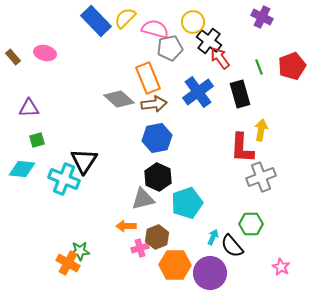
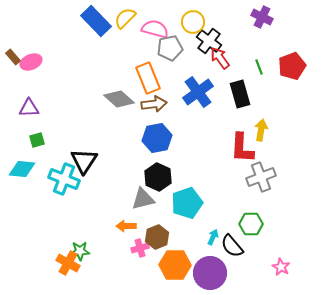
pink ellipse: moved 14 px left, 9 px down; rotated 35 degrees counterclockwise
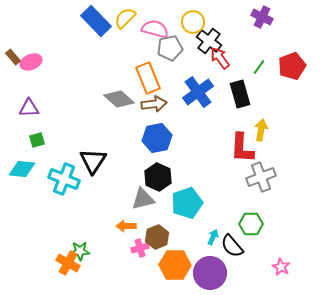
green line: rotated 56 degrees clockwise
black triangle: moved 9 px right
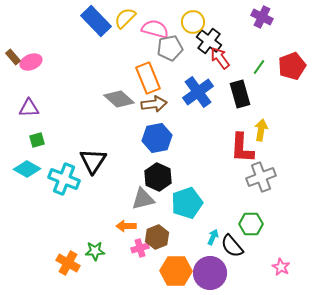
cyan diamond: moved 5 px right; rotated 24 degrees clockwise
green star: moved 15 px right
orange hexagon: moved 1 px right, 6 px down
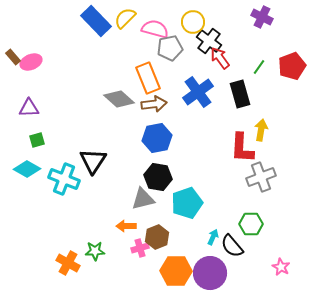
black hexagon: rotated 16 degrees counterclockwise
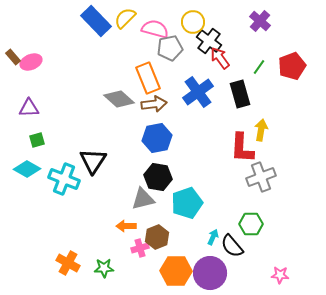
purple cross: moved 2 px left, 4 px down; rotated 15 degrees clockwise
green star: moved 9 px right, 17 px down
pink star: moved 1 px left, 8 px down; rotated 24 degrees counterclockwise
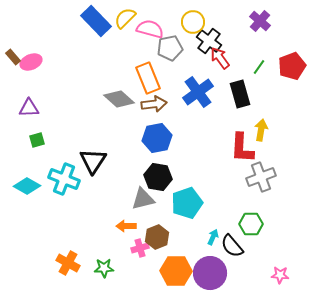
pink semicircle: moved 5 px left
cyan diamond: moved 17 px down
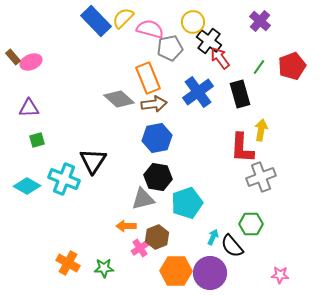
yellow semicircle: moved 2 px left
pink cross: rotated 18 degrees counterclockwise
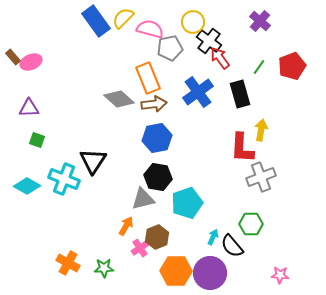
blue rectangle: rotated 8 degrees clockwise
green square: rotated 35 degrees clockwise
orange arrow: rotated 120 degrees clockwise
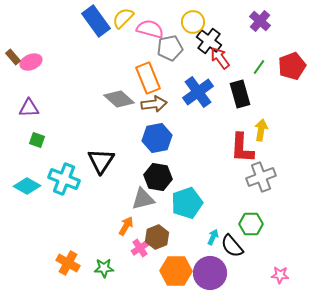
black triangle: moved 8 px right
